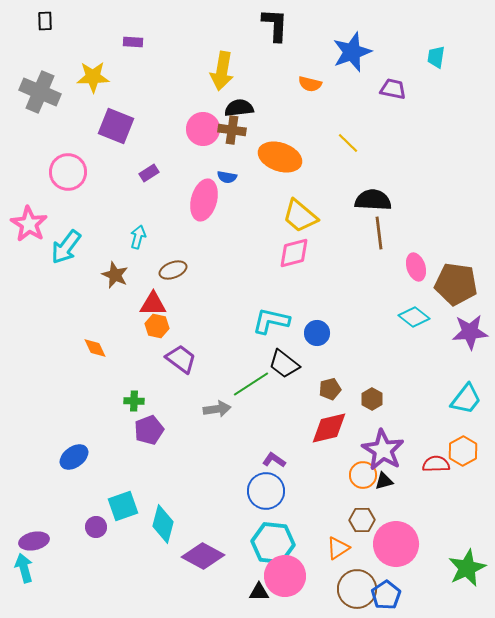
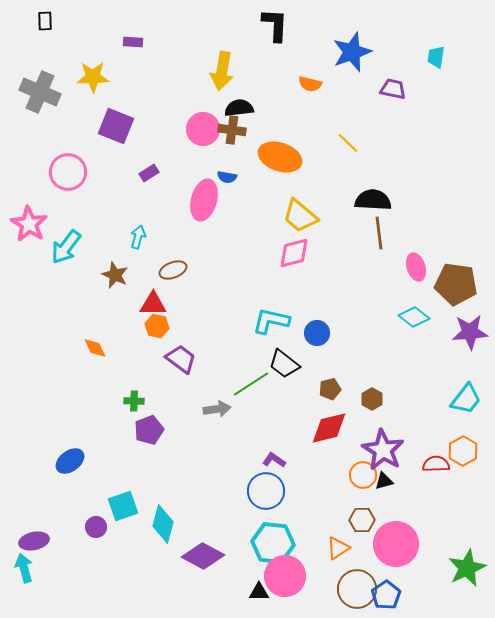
blue ellipse at (74, 457): moved 4 px left, 4 px down
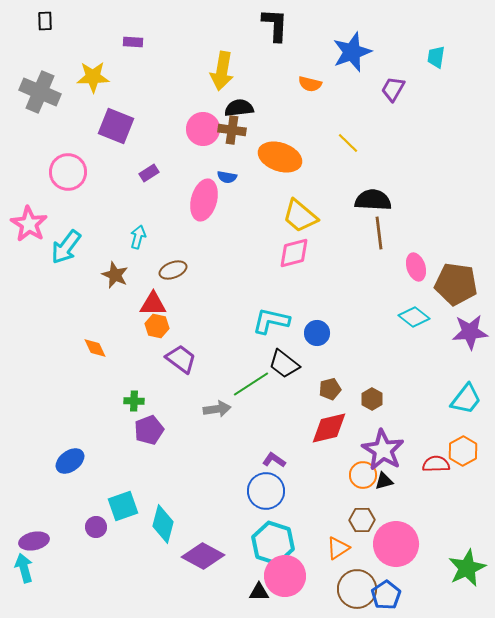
purple trapezoid at (393, 89): rotated 72 degrees counterclockwise
cyan hexagon at (273, 543): rotated 12 degrees clockwise
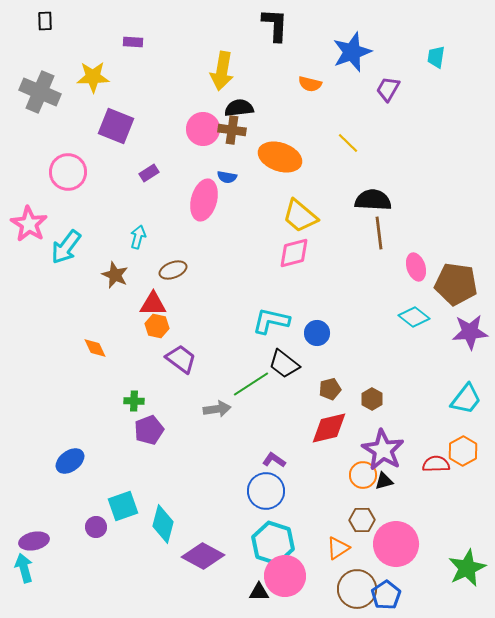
purple trapezoid at (393, 89): moved 5 px left
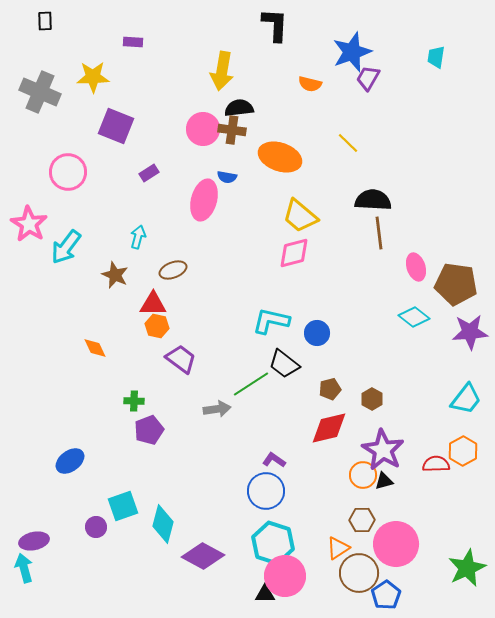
purple trapezoid at (388, 89): moved 20 px left, 11 px up
brown circle at (357, 589): moved 2 px right, 16 px up
black triangle at (259, 592): moved 6 px right, 2 px down
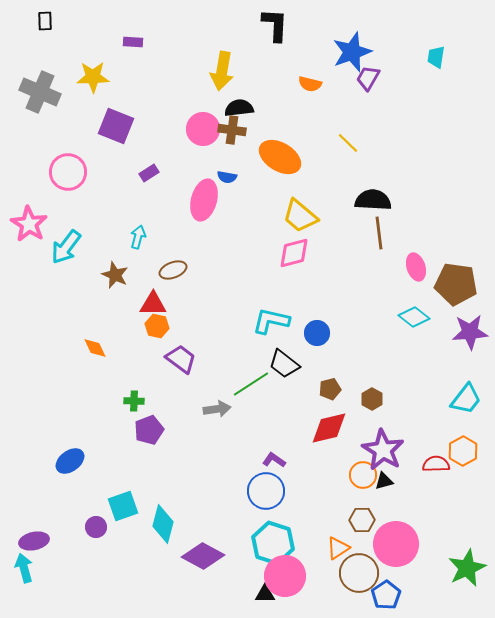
orange ellipse at (280, 157): rotated 12 degrees clockwise
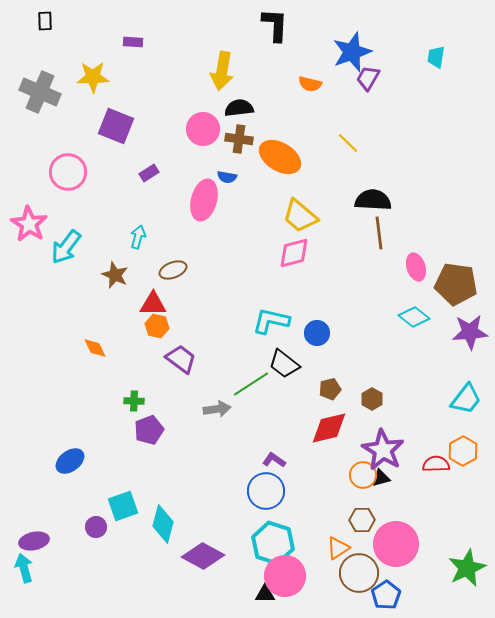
brown cross at (232, 130): moved 7 px right, 9 px down
black triangle at (384, 481): moved 3 px left, 3 px up
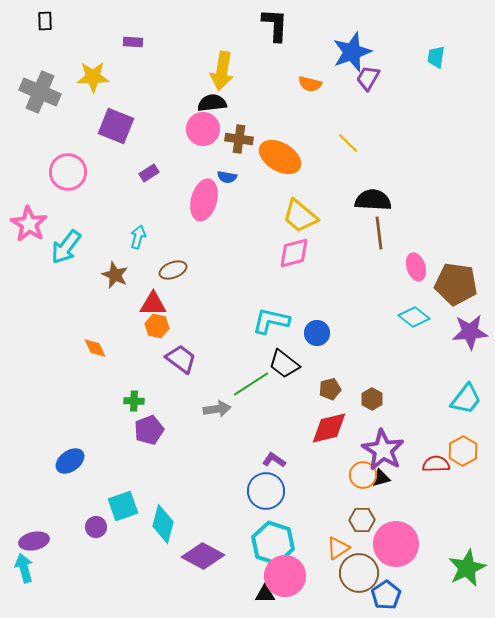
black semicircle at (239, 108): moved 27 px left, 5 px up
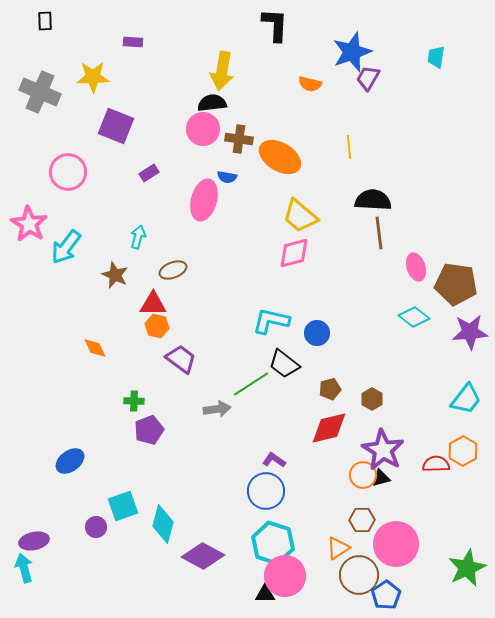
yellow line at (348, 143): moved 1 px right, 4 px down; rotated 40 degrees clockwise
brown circle at (359, 573): moved 2 px down
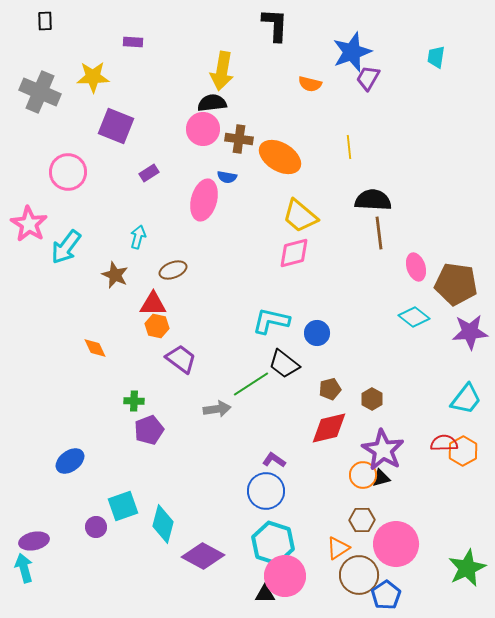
red semicircle at (436, 464): moved 8 px right, 21 px up
